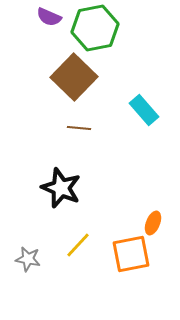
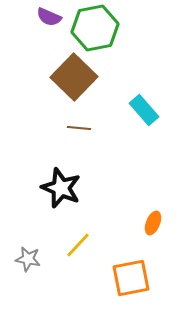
orange square: moved 24 px down
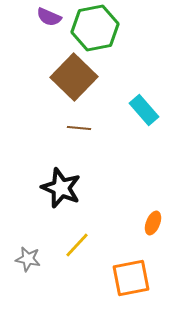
yellow line: moved 1 px left
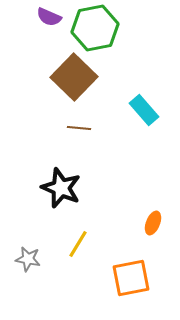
yellow line: moved 1 px right, 1 px up; rotated 12 degrees counterclockwise
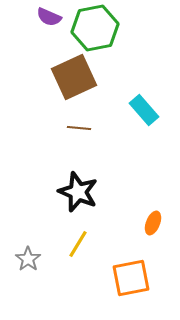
brown square: rotated 21 degrees clockwise
black star: moved 17 px right, 4 px down
gray star: rotated 25 degrees clockwise
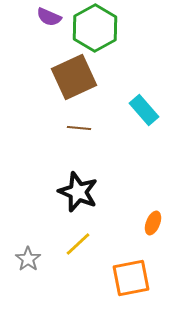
green hexagon: rotated 18 degrees counterclockwise
yellow line: rotated 16 degrees clockwise
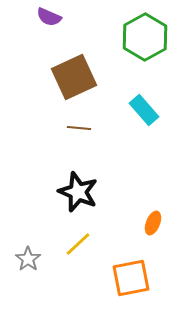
green hexagon: moved 50 px right, 9 px down
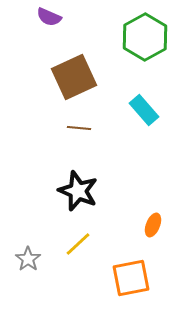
black star: moved 1 px up
orange ellipse: moved 2 px down
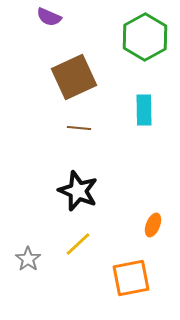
cyan rectangle: rotated 40 degrees clockwise
